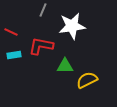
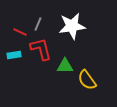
gray line: moved 5 px left, 14 px down
red line: moved 9 px right
red L-shape: moved 3 px down; rotated 65 degrees clockwise
yellow semicircle: rotated 100 degrees counterclockwise
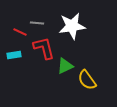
gray line: moved 1 px left, 1 px up; rotated 72 degrees clockwise
red L-shape: moved 3 px right, 1 px up
green triangle: rotated 24 degrees counterclockwise
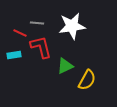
red line: moved 1 px down
red L-shape: moved 3 px left, 1 px up
yellow semicircle: rotated 115 degrees counterclockwise
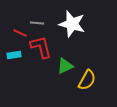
white star: moved 2 px up; rotated 24 degrees clockwise
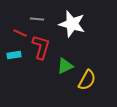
gray line: moved 4 px up
red L-shape: rotated 30 degrees clockwise
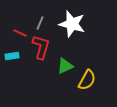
gray line: moved 3 px right, 4 px down; rotated 72 degrees counterclockwise
cyan rectangle: moved 2 px left, 1 px down
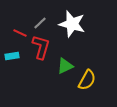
gray line: rotated 24 degrees clockwise
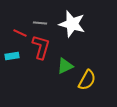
gray line: rotated 48 degrees clockwise
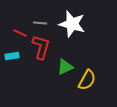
green triangle: moved 1 px down
